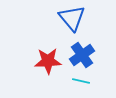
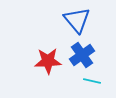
blue triangle: moved 5 px right, 2 px down
cyan line: moved 11 px right
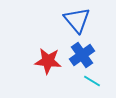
red star: rotated 8 degrees clockwise
cyan line: rotated 18 degrees clockwise
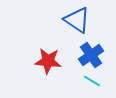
blue triangle: rotated 16 degrees counterclockwise
blue cross: moved 9 px right
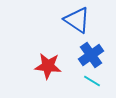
red star: moved 5 px down
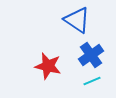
red star: rotated 8 degrees clockwise
cyan line: rotated 54 degrees counterclockwise
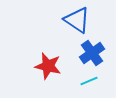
blue cross: moved 1 px right, 2 px up
cyan line: moved 3 px left
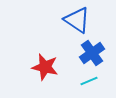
red star: moved 3 px left, 1 px down
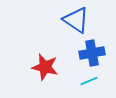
blue triangle: moved 1 px left
blue cross: rotated 25 degrees clockwise
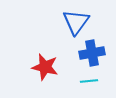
blue triangle: moved 2 px down; rotated 32 degrees clockwise
cyan line: rotated 18 degrees clockwise
